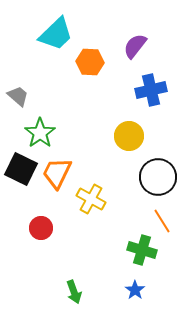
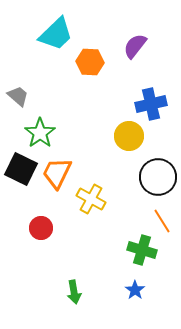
blue cross: moved 14 px down
green arrow: rotated 10 degrees clockwise
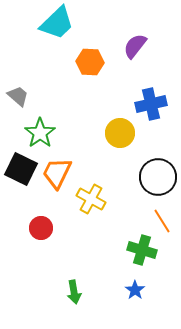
cyan trapezoid: moved 1 px right, 11 px up
yellow circle: moved 9 px left, 3 px up
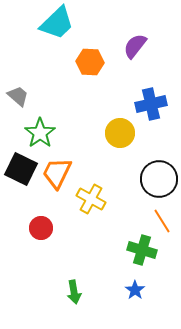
black circle: moved 1 px right, 2 px down
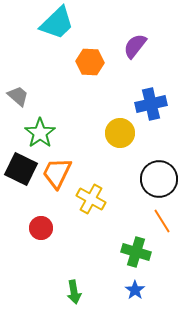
green cross: moved 6 px left, 2 px down
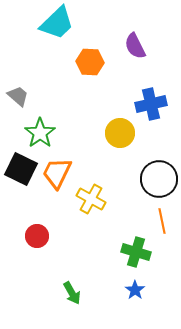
purple semicircle: rotated 64 degrees counterclockwise
orange line: rotated 20 degrees clockwise
red circle: moved 4 px left, 8 px down
green arrow: moved 2 px left, 1 px down; rotated 20 degrees counterclockwise
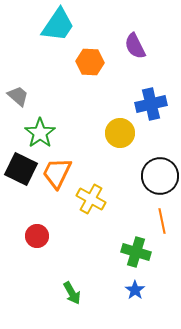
cyan trapezoid: moved 1 px right, 2 px down; rotated 12 degrees counterclockwise
black circle: moved 1 px right, 3 px up
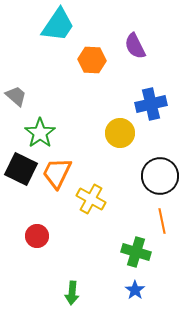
orange hexagon: moved 2 px right, 2 px up
gray trapezoid: moved 2 px left
green arrow: rotated 35 degrees clockwise
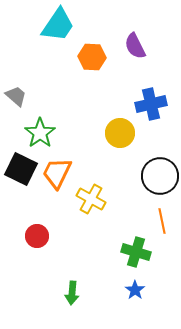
orange hexagon: moved 3 px up
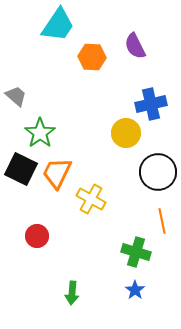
yellow circle: moved 6 px right
black circle: moved 2 px left, 4 px up
